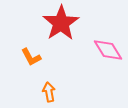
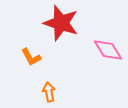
red star: rotated 21 degrees counterclockwise
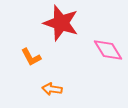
orange arrow: moved 3 px right, 3 px up; rotated 72 degrees counterclockwise
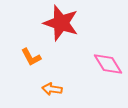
pink diamond: moved 14 px down
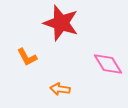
orange L-shape: moved 4 px left
orange arrow: moved 8 px right
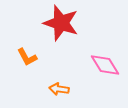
pink diamond: moved 3 px left, 1 px down
orange arrow: moved 1 px left
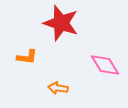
orange L-shape: rotated 55 degrees counterclockwise
orange arrow: moved 1 px left, 1 px up
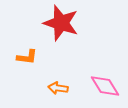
pink diamond: moved 21 px down
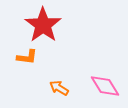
red star: moved 18 px left, 2 px down; rotated 18 degrees clockwise
orange arrow: moved 1 px right; rotated 24 degrees clockwise
